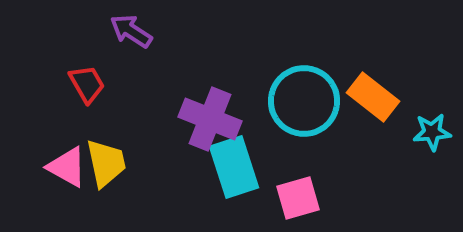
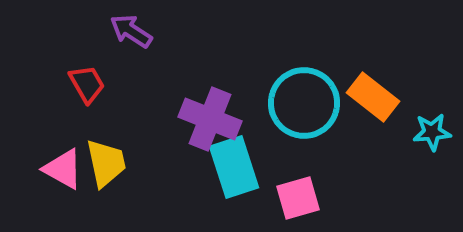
cyan circle: moved 2 px down
pink triangle: moved 4 px left, 2 px down
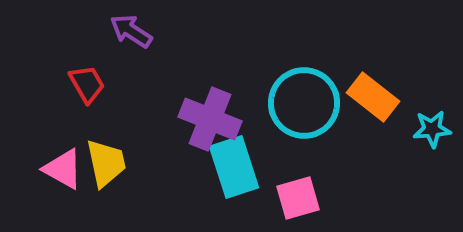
cyan star: moved 3 px up
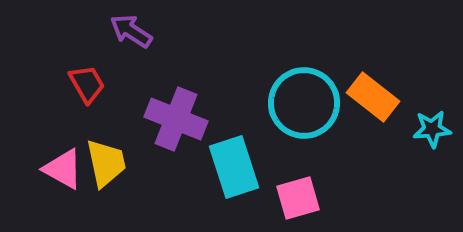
purple cross: moved 34 px left
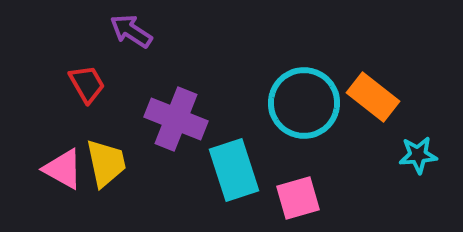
cyan star: moved 14 px left, 26 px down
cyan rectangle: moved 3 px down
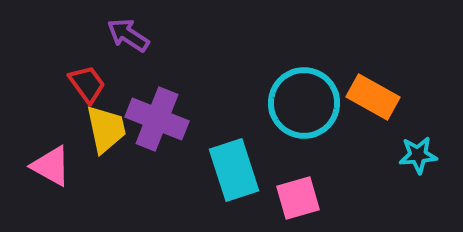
purple arrow: moved 3 px left, 4 px down
red trapezoid: rotated 6 degrees counterclockwise
orange rectangle: rotated 9 degrees counterclockwise
purple cross: moved 19 px left
yellow trapezoid: moved 34 px up
pink triangle: moved 12 px left, 3 px up
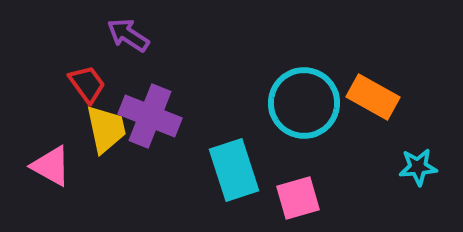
purple cross: moved 7 px left, 3 px up
cyan star: moved 12 px down
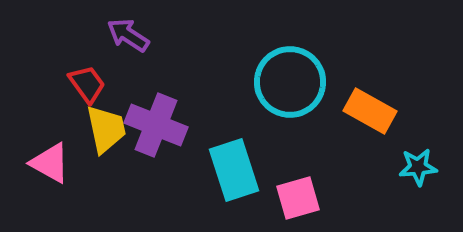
orange rectangle: moved 3 px left, 14 px down
cyan circle: moved 14 px left, 21 px up
purple cross: moved 6 px right, 9 px down
pink triangle: moved 1 px left, 3 px up
